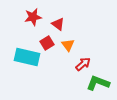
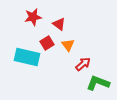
red triangle: moved 1 px right
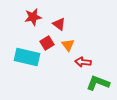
red arrow: moved 2 px up; rotated 133 degrees counterclockwise
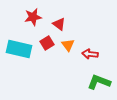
cyan rectangle: moved 8 px left, 8 px up
red arrow: moved 7 px right, 8 px up
green L-shape: moved 1 px right, 1 px up
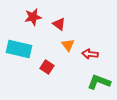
red square: moved 24 px down; rotated 24 degrees counterclockwise
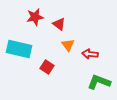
red star: moved 2 px right
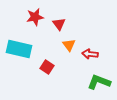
red triangle: rotated 16 degrees clockwise
orange triangle: moved 1 px right
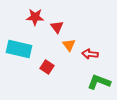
red star: rotated 12 degrees clockwise
red triangle: moved 2 px left, 3 px down
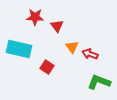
red triangle: moved 1 px up
orange triangle: moved 3 px right, 2 px down
red arrow: rotated 14 degrees clockwise
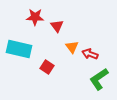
green L-shape: moved 3 px up; rotated 55 degrees counterclockwise
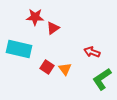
red triangle: moved 4 px left, 2 px down; rotated 32 degrees clockwise
orange triangle: moved 7 px left, 22 px down
red arrow: moved 2 px right, 2 px up
green L-shape: moved 3 px right
